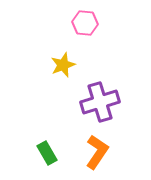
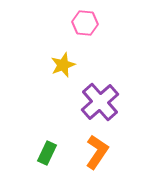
purple cross: rotated 24 degrees counterclockwise
green rectangle: rotated 55 degrees clockwise
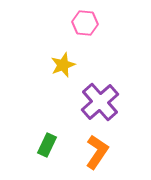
green rectangle: moved 8 px up
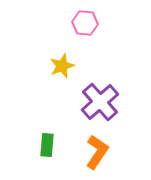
yellow star: moved 1 px left, 1 px down
green rectangle: rotated 20 degrees counterclockwise
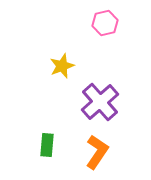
pink hexagon: moved 20 px right; rotated 20 degrees counterclockwise
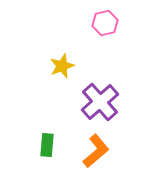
orange L-shape: moved 1 px left, 1 px up; rotated 16 degrees clockwise
